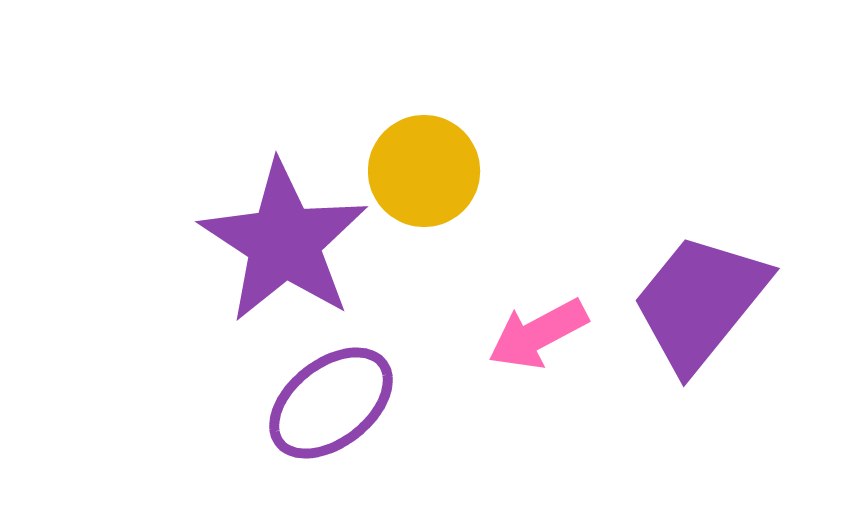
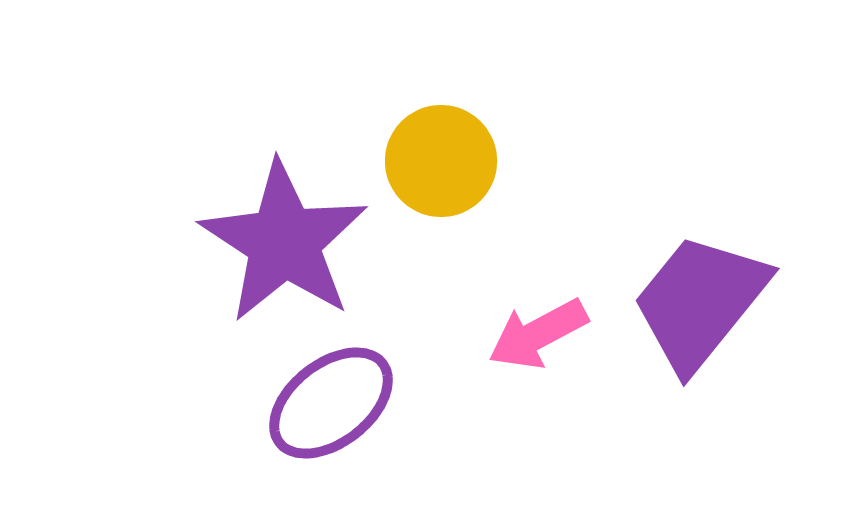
yellow circle: moved 17 px right, 10 px up
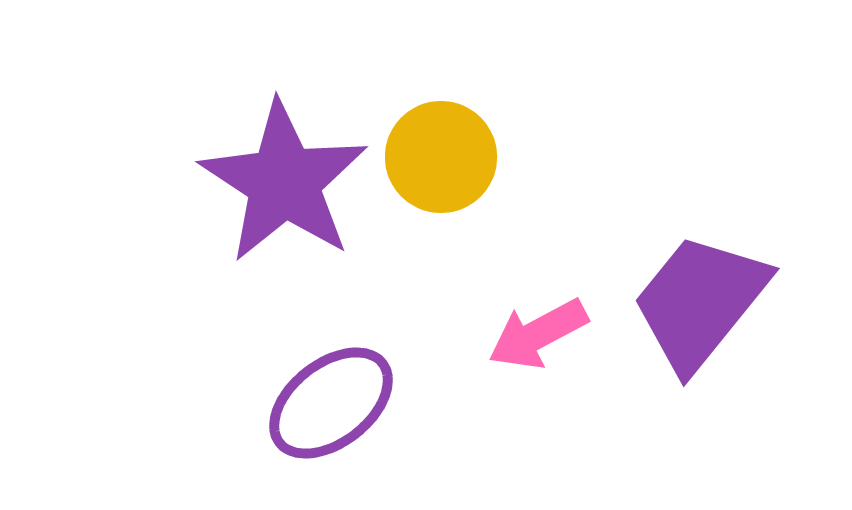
yellow circle: moved 4 px up
purple star: moved 60 px up
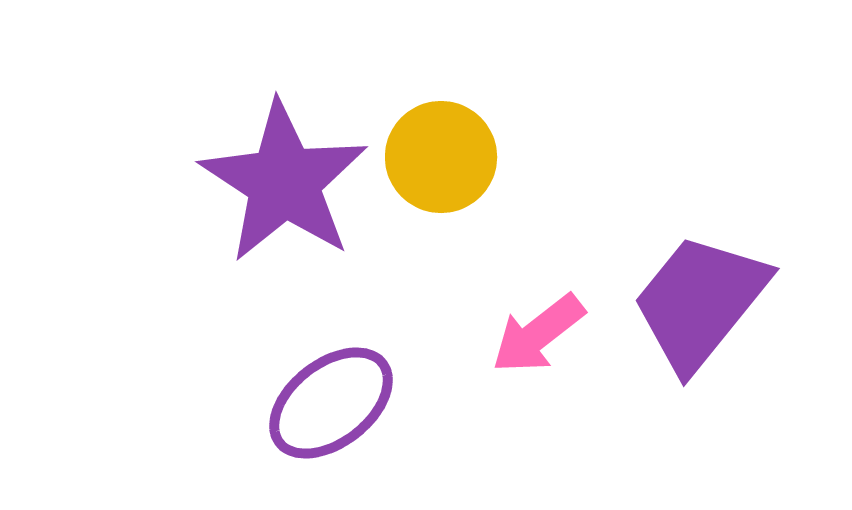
pink arrow: rotated 10 degrees counterclockwise
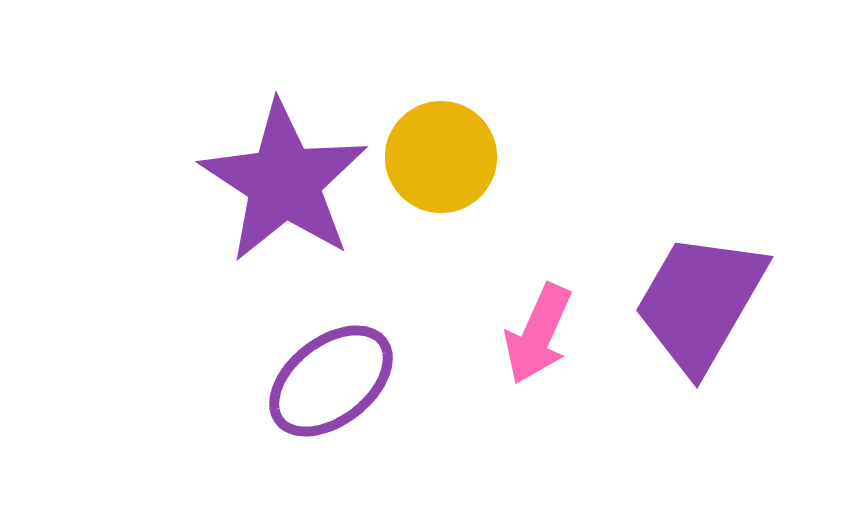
purple trapezoid: rotated 9 degrees counterclockwise
pink arrow: rotated 28 degrees counterclockwise
purple ellipse: moved 22 px up
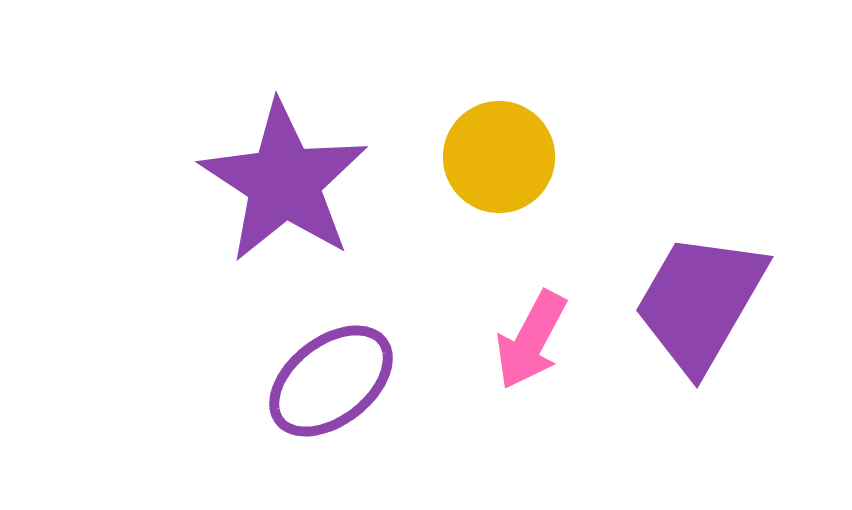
yellow circle: moved 58 px right
pink arrow: moved 7 px left, 6 px down; rotated 4 degrees clockwise
